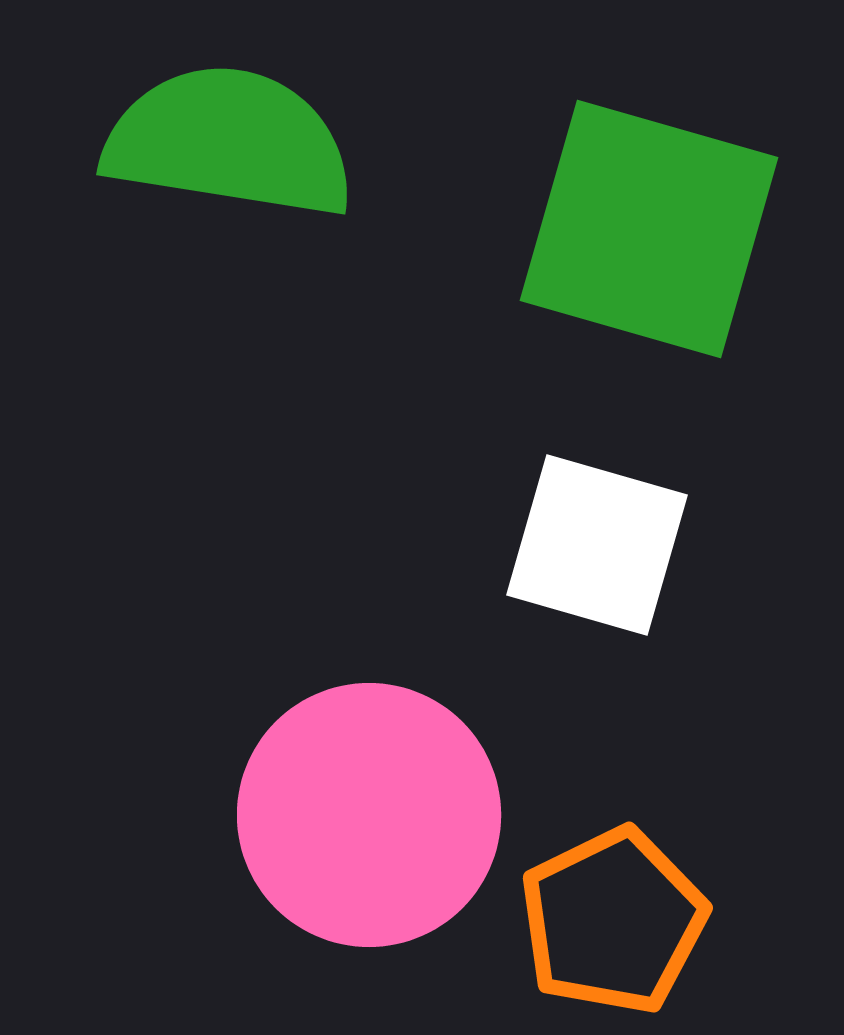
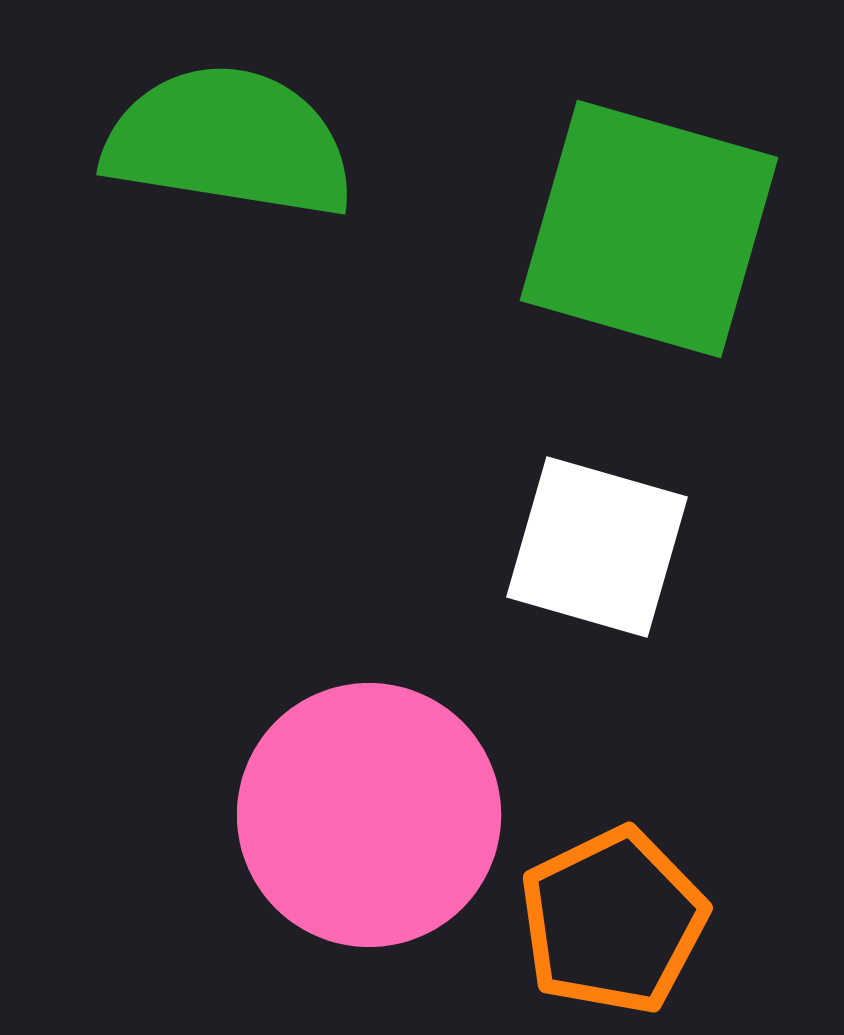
white square: moved 2 px down
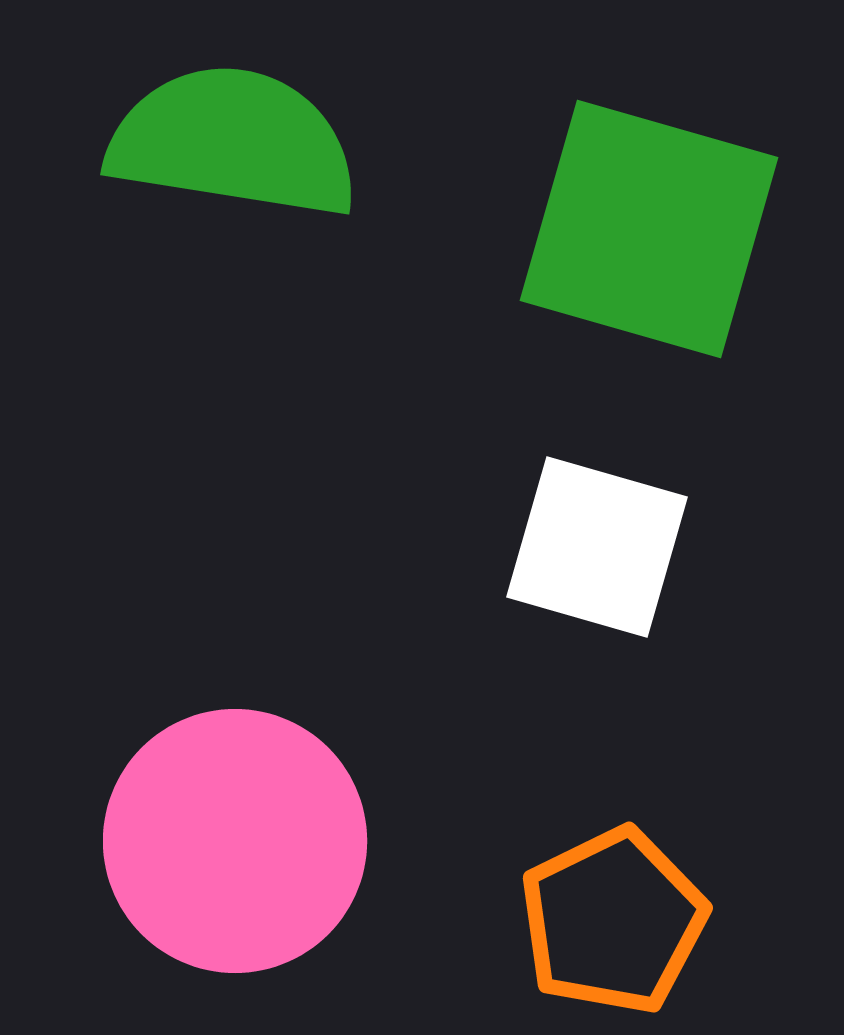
green semicircle: moved 4 px right
pink circle: moved 134 px left, 26 px down
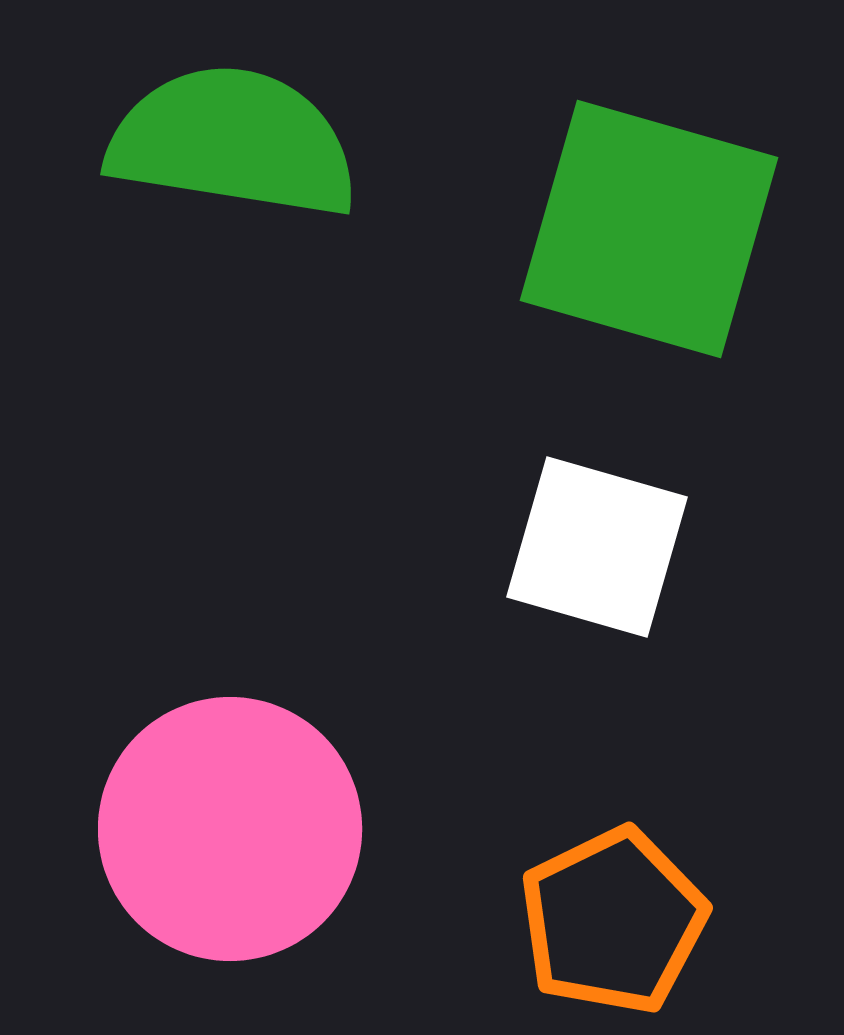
pink circle: moved 5 px left, 12 px up
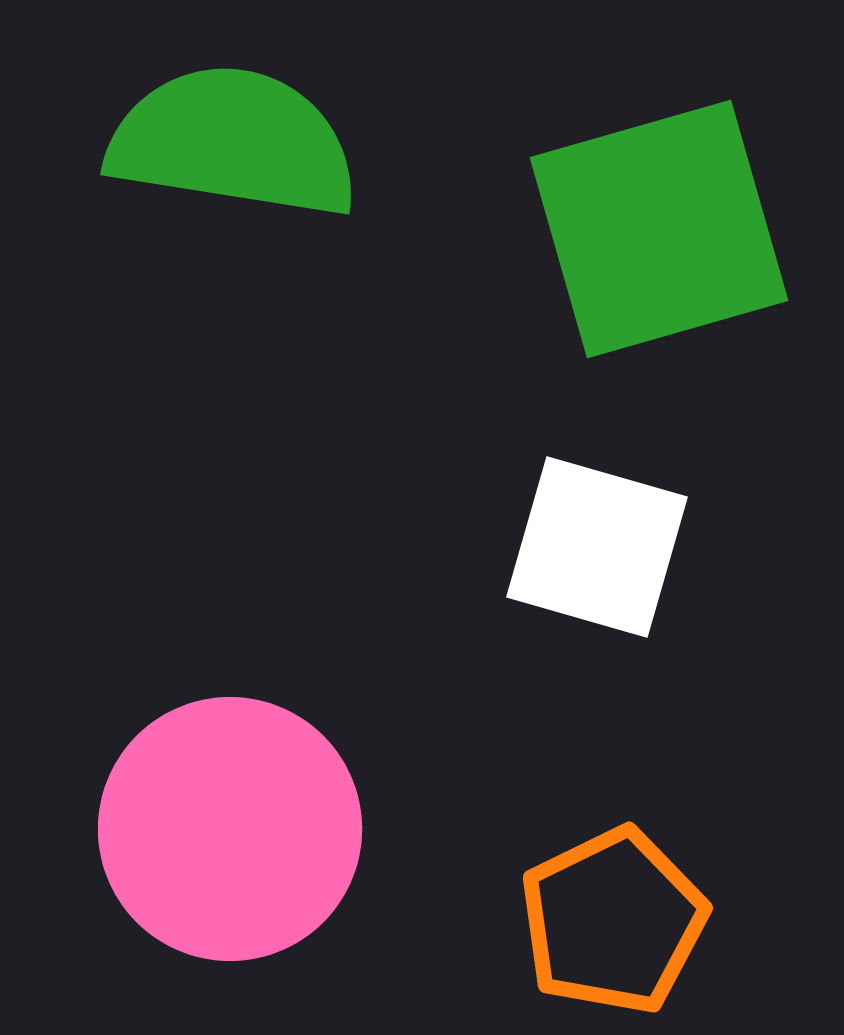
green square: moved 10 px right; rotated 32 degrees counterclockwise
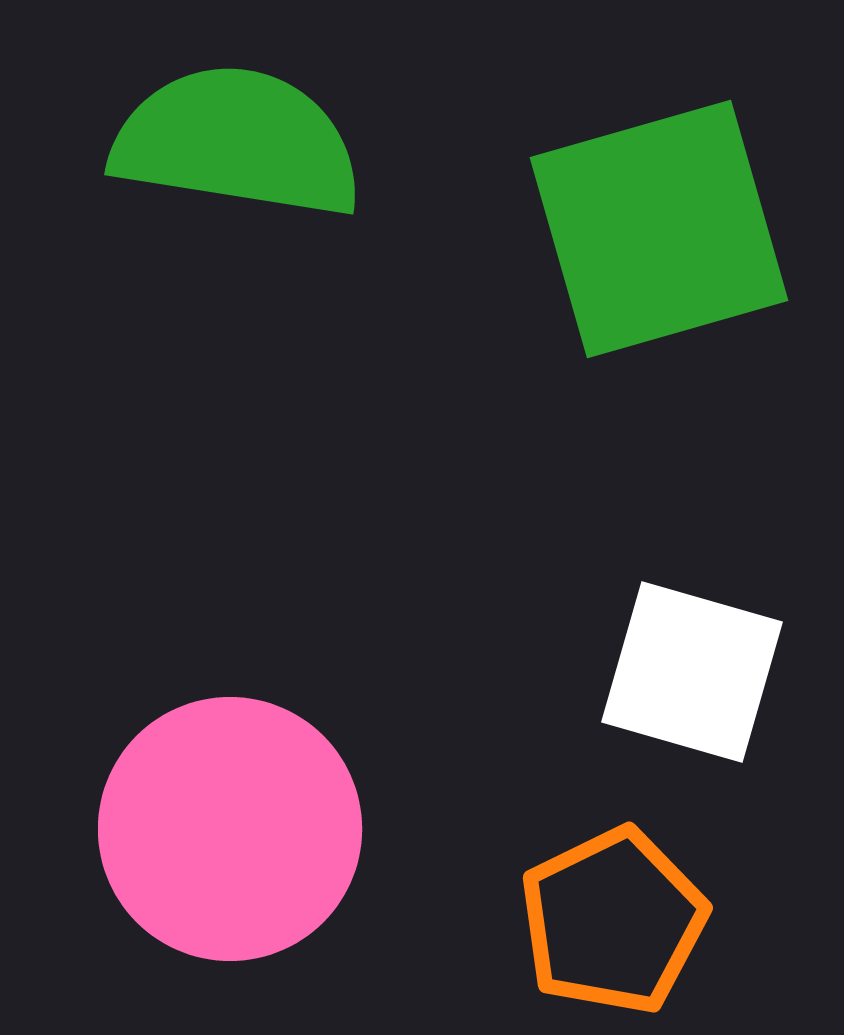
green semicircle: moved 4 px right
white square: moved 95 px right, 125 px down
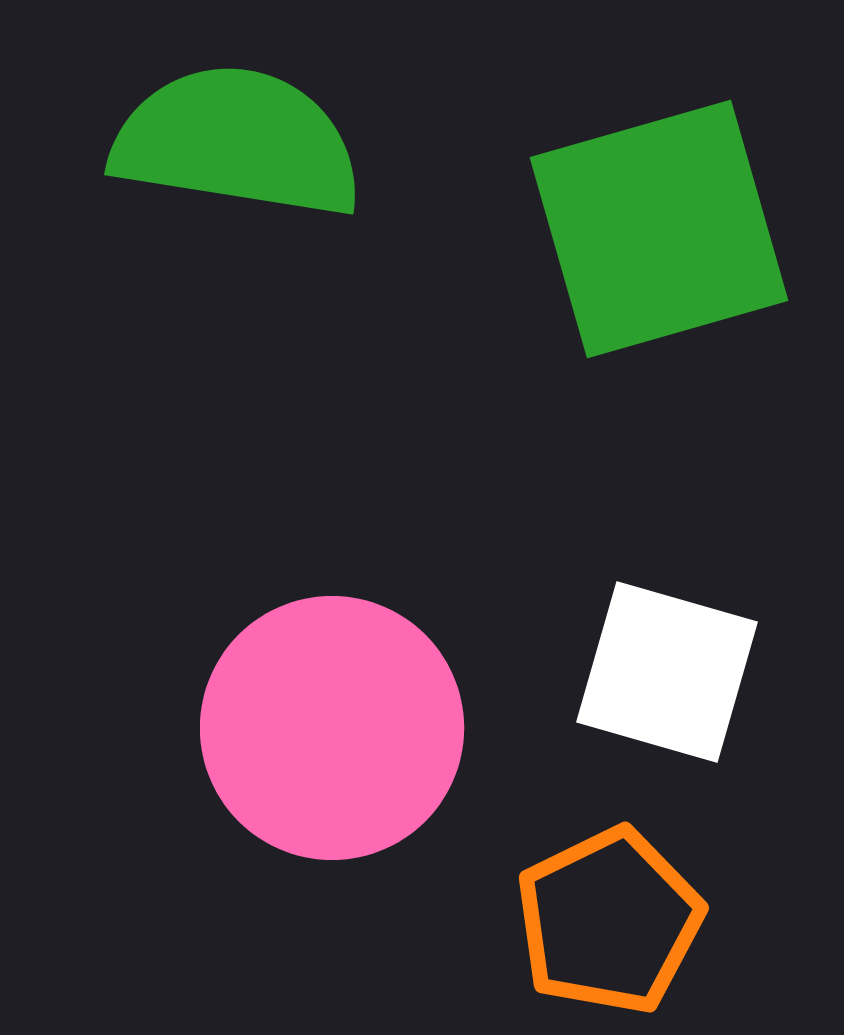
white square: moved 25 px left
pink circle: moved 102 px right, 101 px up
orange pentagon: moved 4 px left
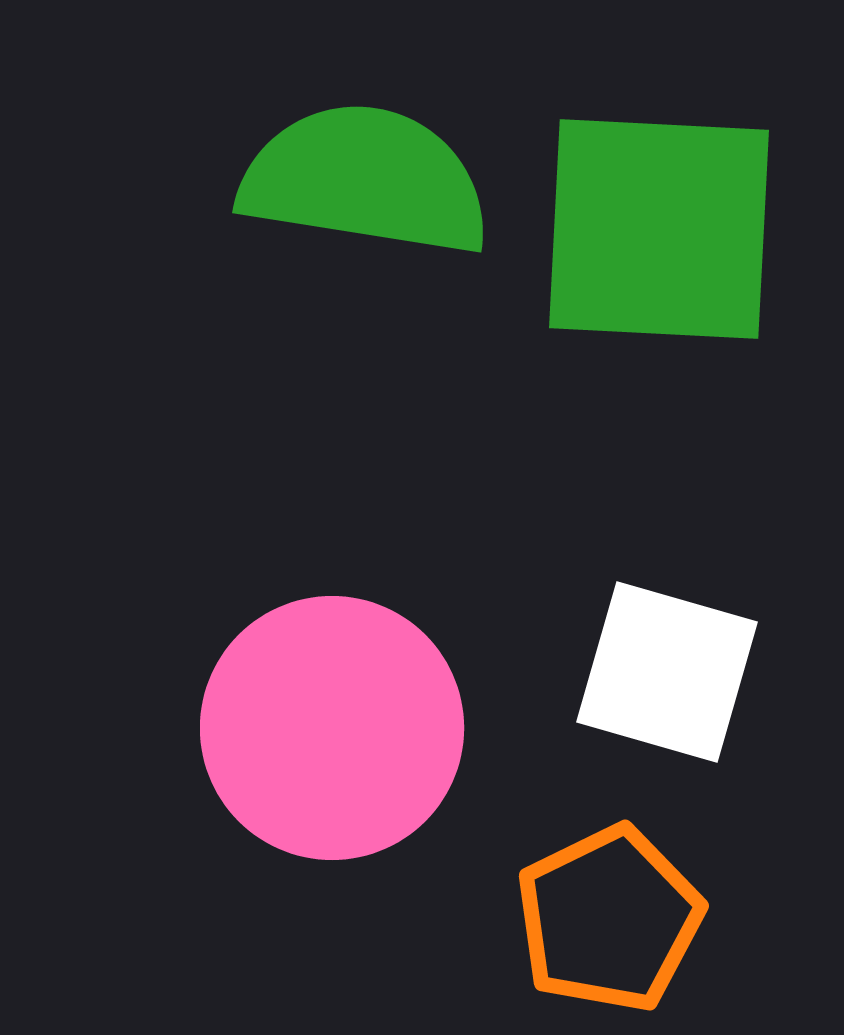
green semicircle: moved 128 px right, 38 px down
green square: rotated 19 degrees clockwise
orange pentagon: moved 2 px up
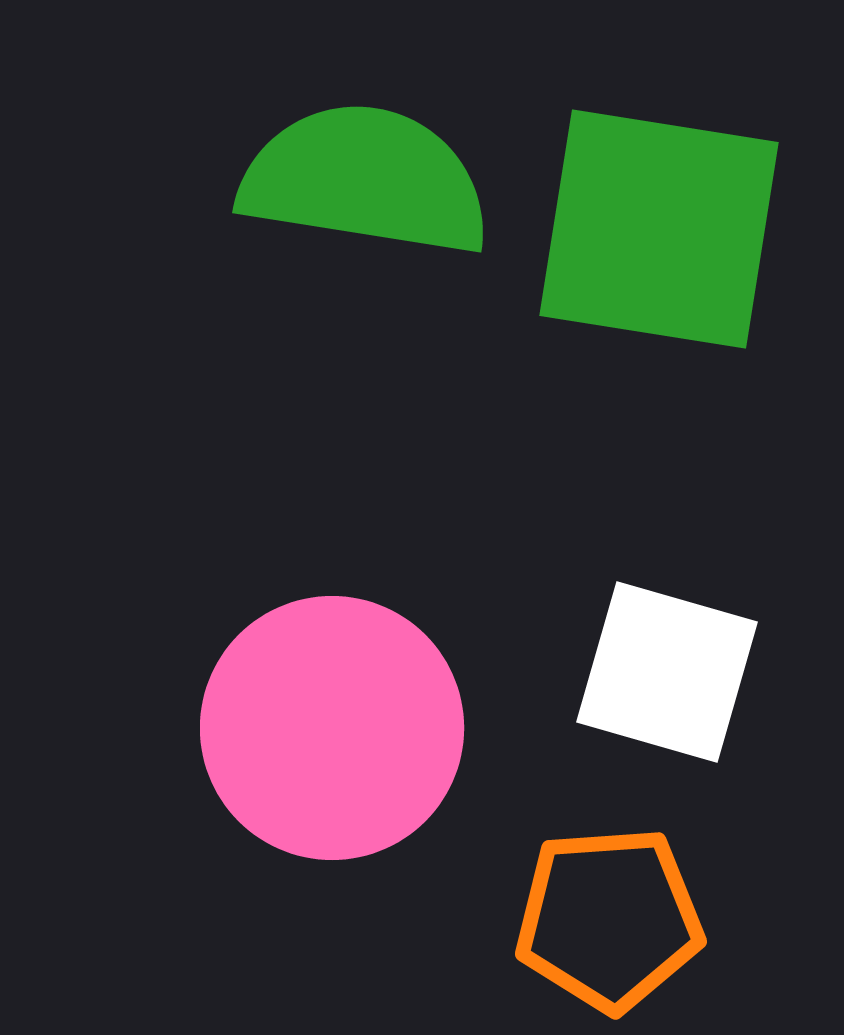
green square: rotated 6 degrees clockwise
orange pentagon: rotated 22 degrees clockwise
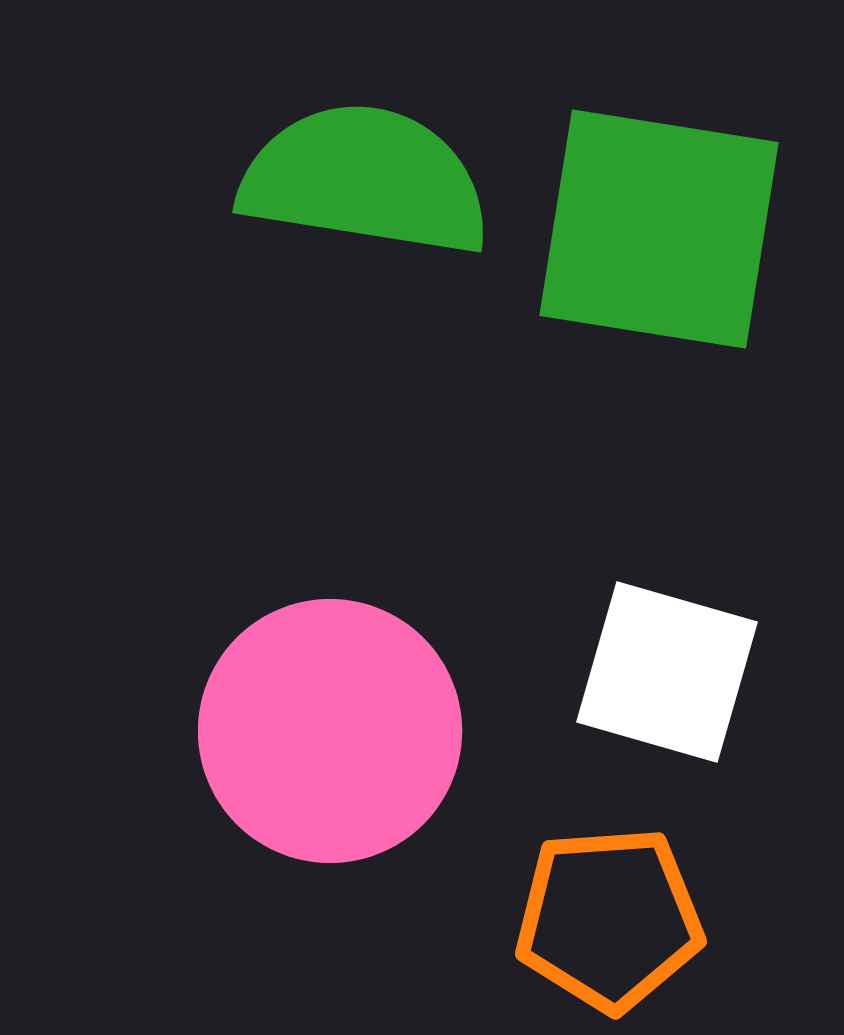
pink circle: moved 2 px left, 3 px down
